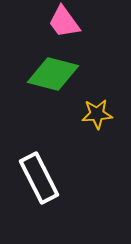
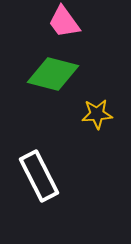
white rectangle: moved 2 px up
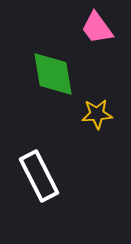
pink trapezoid: moved 33 px right, 6 px down
green diamond: rotated 66 degrees clockwise
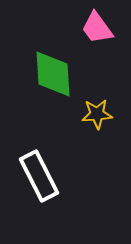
green diamond: rotated 6 degrees clockwise
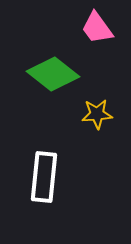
green diamond: rotated 48 degrees counterclockwise
white rectangle: moved 5 px right, 1 px down; rotated 33 degrees clockwise
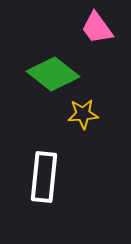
yellow star: moved 14 px left
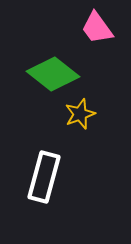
yellow star: moved 3 px left; rotated 16 degrees counterclockwise
white rectangle: rotated 9 degrees clockwise
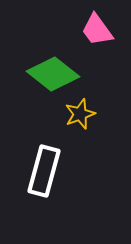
pink trapezoid: moved 2 px down
white rectangle: moved 6 px up
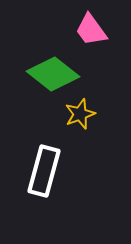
pink trapezoid: moved 6 px left
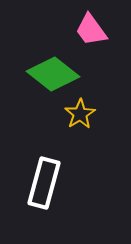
yellow star: rotated 12 degrees counterclockwise
white rectangle: moved 12 px down
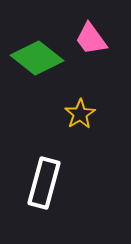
pink trapezoid: moved 9 px down
green diamond: moved 16 px left, 16 px up
